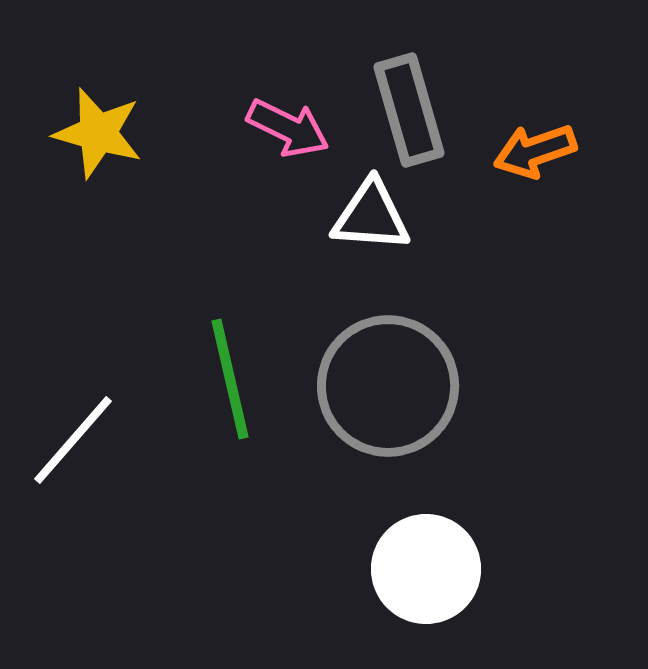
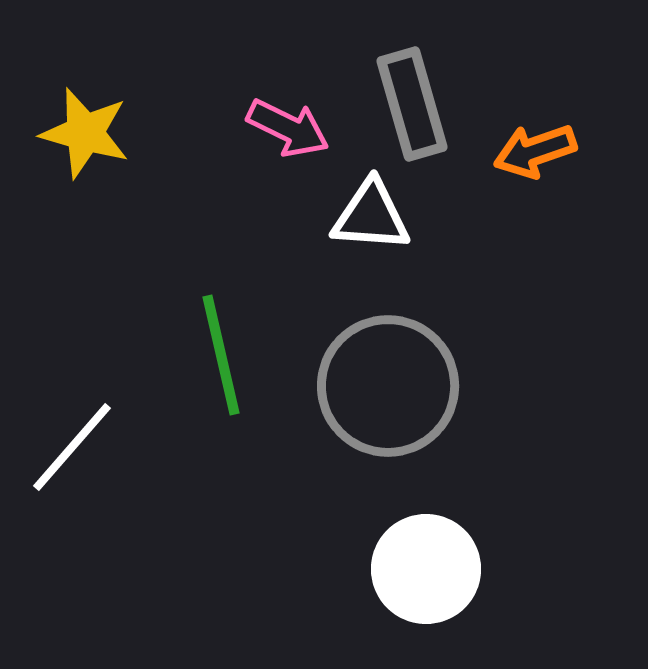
gray rectangle: moved 3 px right, 6 px up
yellow star: moved 13 px left
green line: moved 9 px left, 24 px up
white line: moved 1 px left, 7 px down
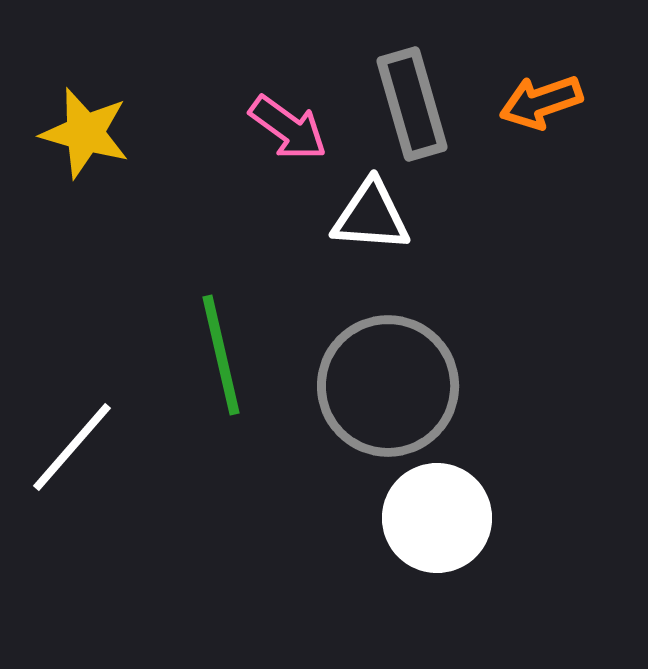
pink arrow: rotated 10 degrees clockwise
orange arrow: moved 6 px right, 49 px up
white circle: moved 11 px right, 51 px up
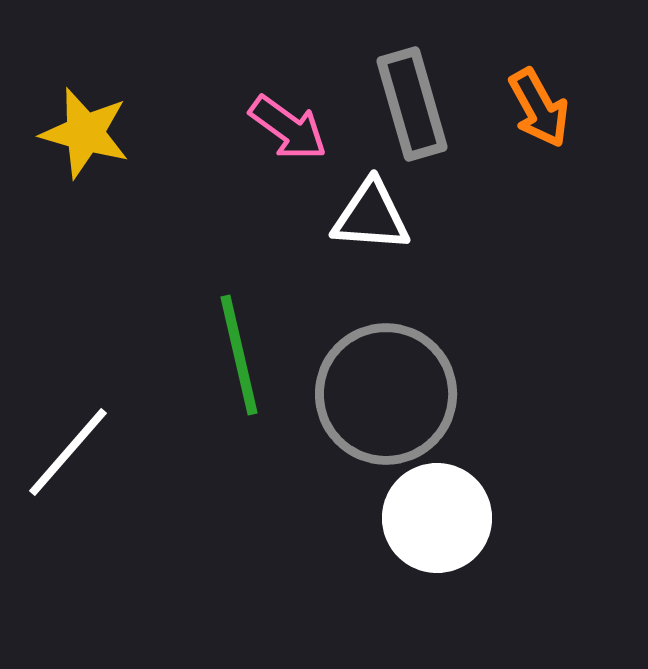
orange arrow: moved 2 px left, 6 px down; rotated 100 degrees counterclockwise
green line: moved 18 px right
gray circle: moved 2 px left, 8 px down
white line: moved 4 px left, 5 px down
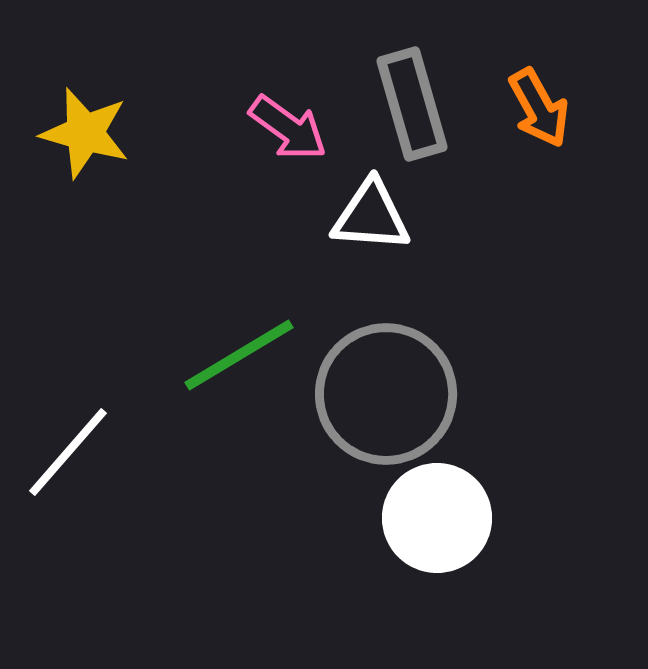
green line: rotated 72 degrees clockwise
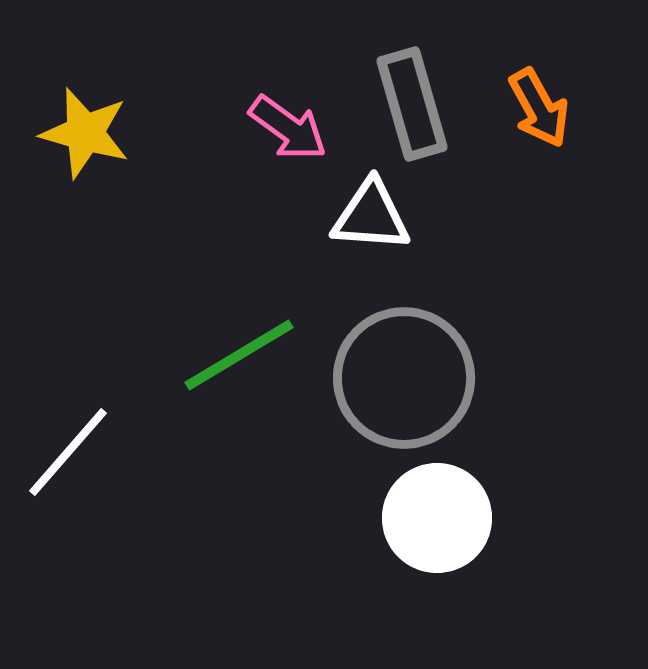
gray circle: moved 18 px right, 16 px up
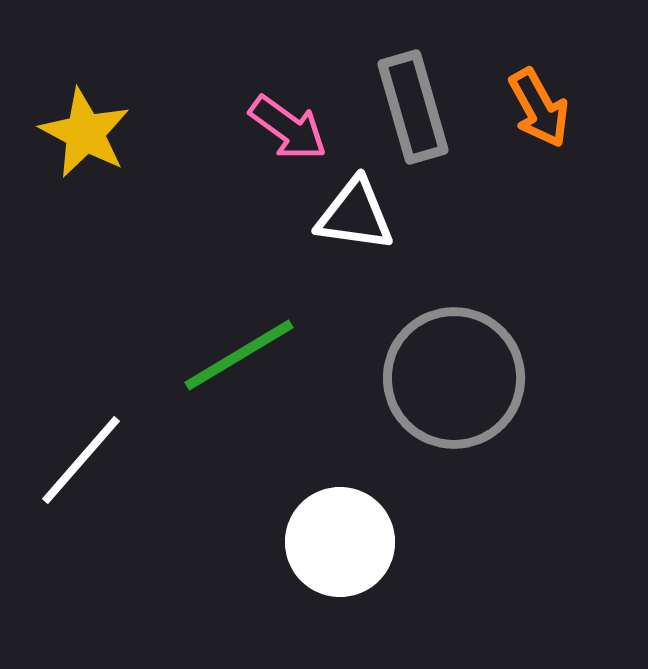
gray rectangle: moved 1 px right, 3 px down
yellow star: rotated 12 degrees clockwise
white triangle: moved 16 px left, 1 px up; rotated 4 degrees clockwise
gray circle: moved 50 px right
white line: moved 13 px right, 8 px down
white circle: moved 97 px left, 24 px down
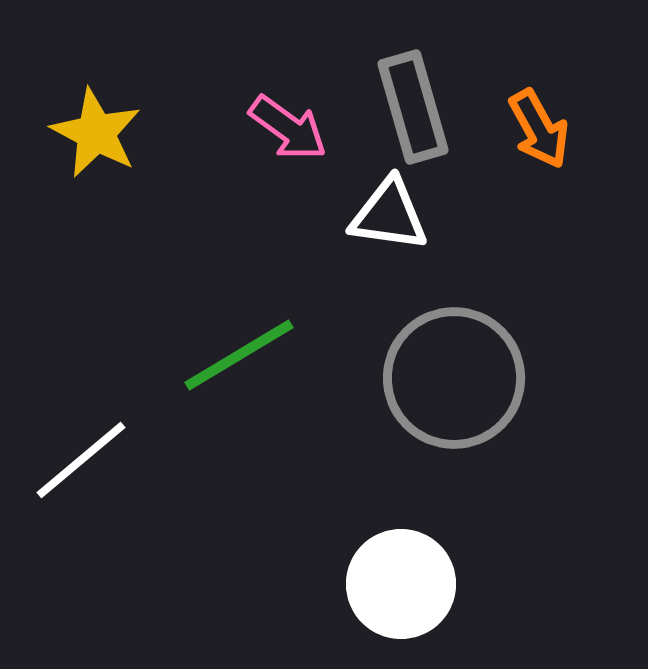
orange arrow: moved 21 px down
yellow star: moved 11 px right
white triangle: moved 34 px right
white line: rotated 9 degrees clockwise
white circle: moved 61 px right, 42 px down
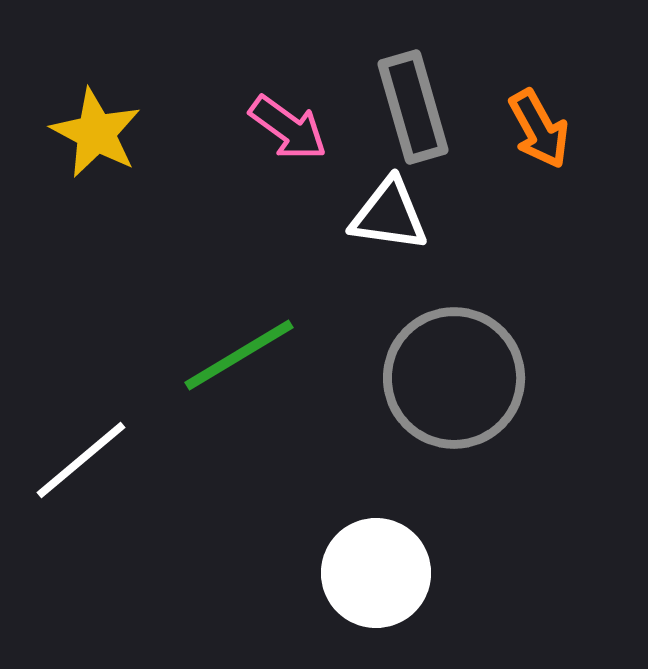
white circle: moved 25 px left, 11 px up
